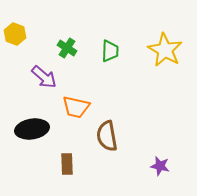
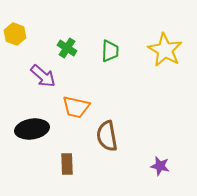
purple arrow: moved 1 px left, 1 px up
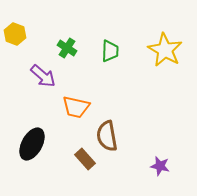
black ellipse: moved 15 px down; rotated 52 degrees counterclockwise
brown rectangle: moved 18 px right, 5 px up; rotated 40 degrees counterclockwise
